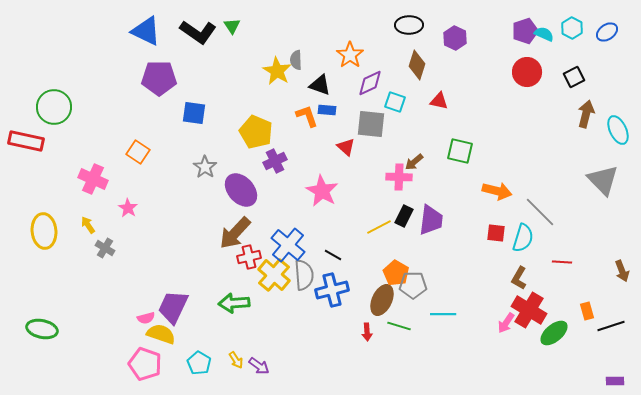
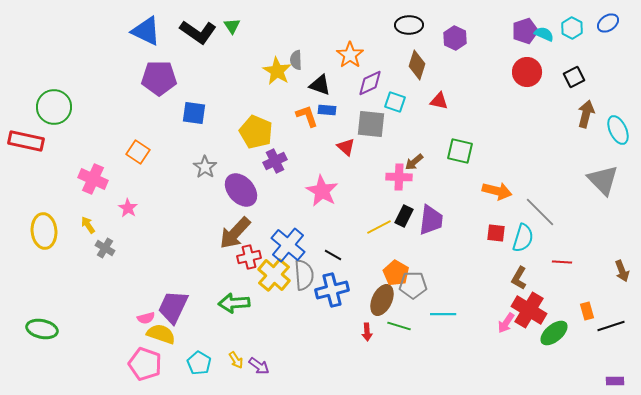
blue ellipse at (607, 32): moved 1 px right, 9 px up
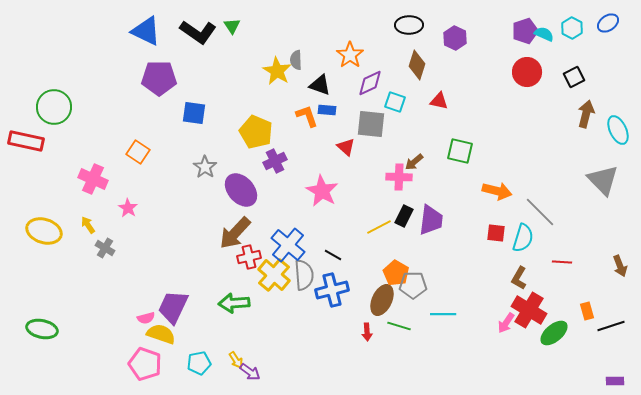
yellow ellipse at (44, 231): rotated 68 degrees counterclockwise
brown arrow at (622, 271): moved 2 px left, 5 px up
cyan pentagon at (199, 363): rotated 30 degrees clockwise
purple arrow at (259, 366): moved 9 px left, 6 px down
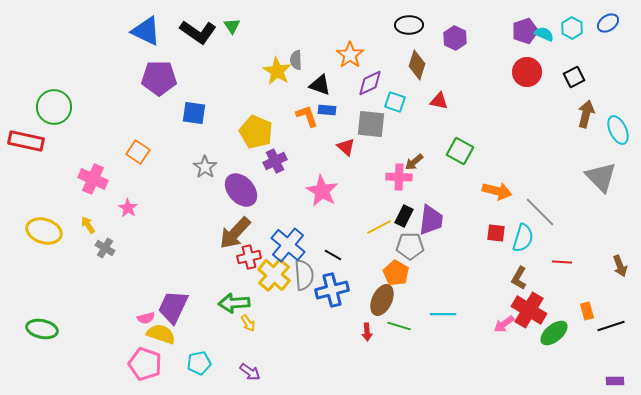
green square at (460, 151): rotated 16 degrees clockwise
gray triangle at (603, 180): moved 2 px left, 3 px up
gray pentagon at (413, 285): moved 3 px left, 39 px up
pink arrow at (506, 323): moved 2 px left, 1 px down; rotated 20 degrees clockwise
yellow arrow at (236, 360): moved 12 px right, 37 px up
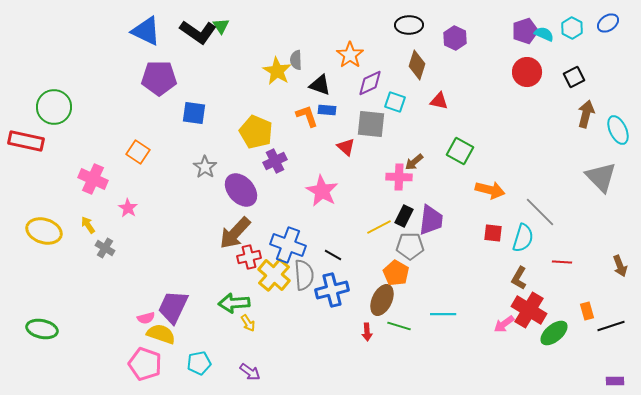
green triangle at (232, 26): moved 11 px left
orange arrow at (497, 191): moved 7 px left, 1 px up
red square at (496, 233): moved 3 px left
blue cross at (288, 245): rotated 20 degrees counterclockwise
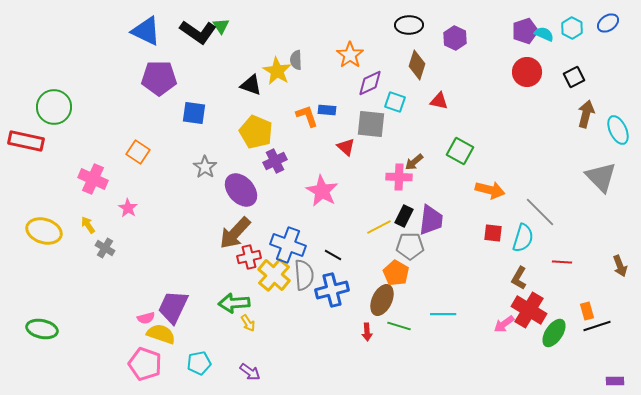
black triangle at (320, 85): moved 69 px left
black line at (611, 326): moved 14 px left
green ellipse at (554, 333): rotated 16 degrees counterclockwise
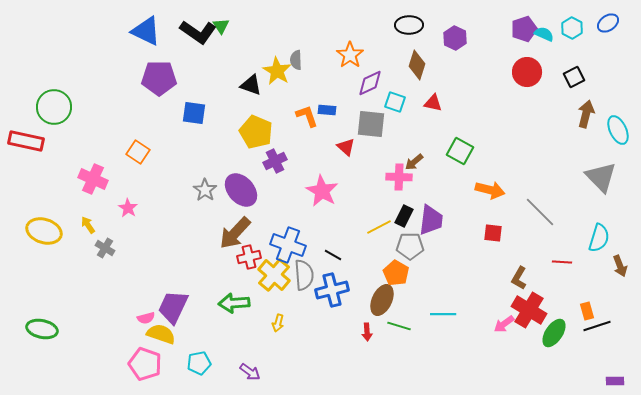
purple pentagon at (525, 31): moved 1 px left, 2 px up
red triangle at (439, 101): moved 6 px left, 2 px down
gray star at (205, 167): moved 23 px down
cyan semicircle at (523, 238): moved 76 px right
yellow arrow at (248, 323): moved 30 px right; rotated 48 degrees clockwise
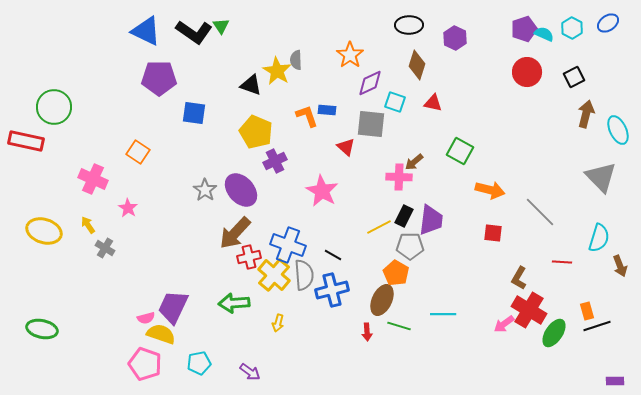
black L-shape at (198, 32): moved 4 px left
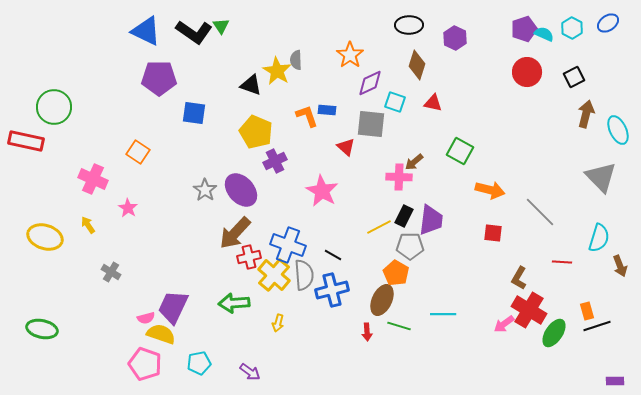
yellow ellipse at (44, 231): moved 1 px right, 6 px down
gray cross at (105, 248): moved 6 px right, 24 px down
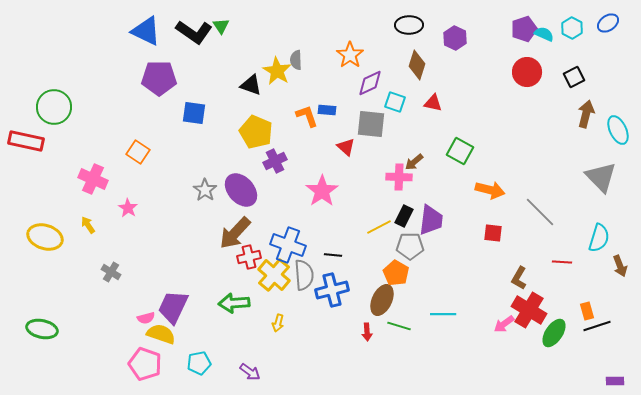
pink star at (322, 191): rotated 8 degrees clockwise
black line at (333, 255): rotated 24 degrees counterclockwise
